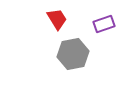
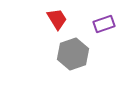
gray hexagon: rotated 8 degrees counterclockwise
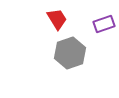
gray hexagon: moved 3 px left, 1 px up
